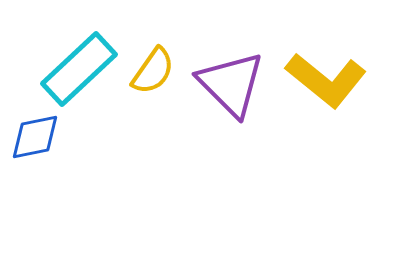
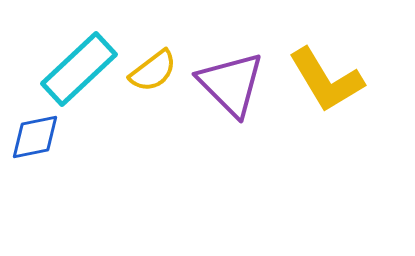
yellow semicircle: rotated 18 degrees clockwise
yellow L-shape: rotated 20 degrees clockwise
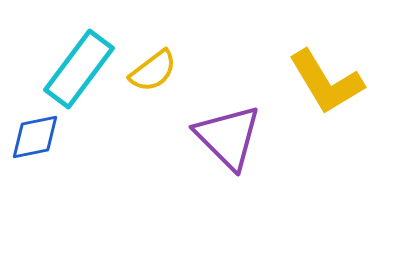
cyan rectangle: rotated 10 degrees counterclockwise
yellow L-shape: moved 2 px down
purple triangle: moved 3 px left, 53 px down
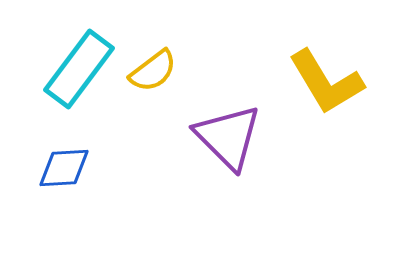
blue diamond: moved 29 px right, 31 px down; rotated 8 degrees clockwise
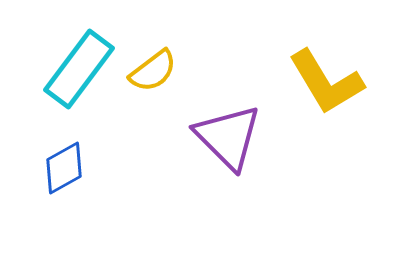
blue diamond: rotated 26 degrees counterclockwise
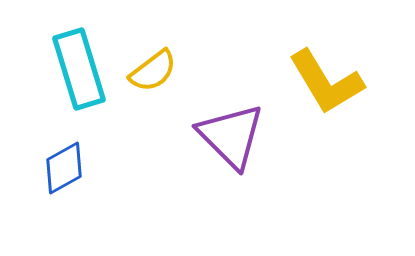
cyan rectangle: rotated 54 degrees counterclockwise
purple triangle: moved 3 px right, 1 px up
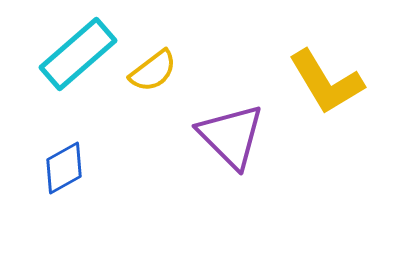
cyan rectangle: moved 1 px left, 15 px up; rotated 66 degrees clockwise
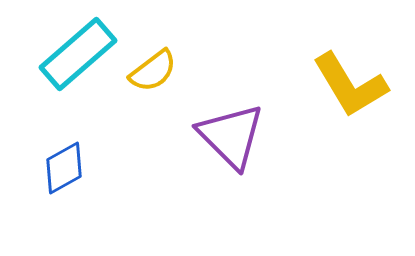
yellow L-shape: moved 24 px right, 3 px down
